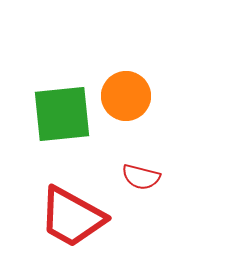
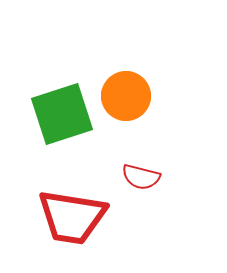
green square: rotated 12 degrees counterclockwise
red trapezoid: rotated 20 degrees counterclockwise
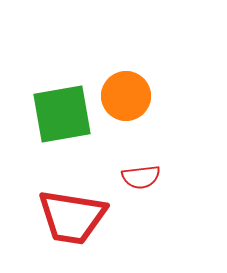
green square: rotated 8 degrees clockwise
red semicircle: rotated 21 degrees counterclockwise
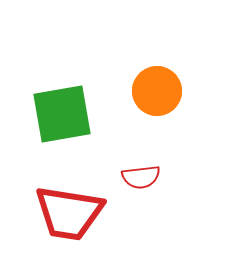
orange circle: moved 31 px right, 5 px up
red trapezoid: moved 3 px left, 4 px up
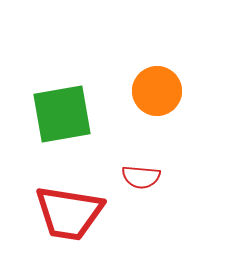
red semicircle: rotated 12 degrees clockwise
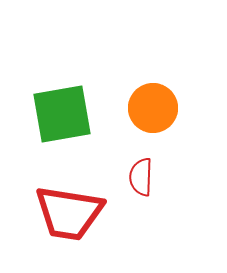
orange circle: moved 4 px left, 17 px down
red semicircle: rotated 87 degrees clockwise
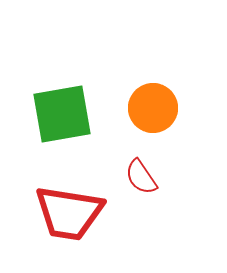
red semicircle: rotated 36 degrees counterclockwise
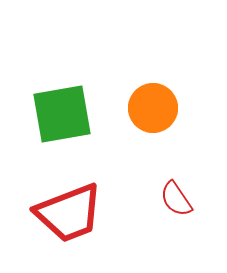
red semicircle: moved 35 px right, 22 px down
red trapezoid: rotated 30 degrees counterclockwise
